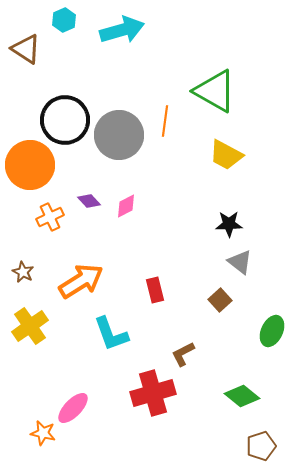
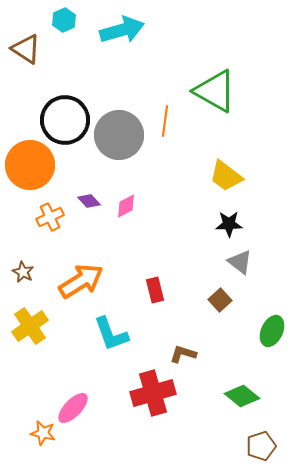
yellow trapezoid: moved 21 px down; rotated 9 degrees clockwise
brown L-shape: rotated 44 degrees clockwise
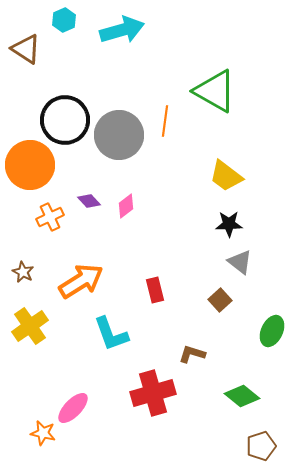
pink diamond: rotated 10 degrees counterclockwise
brown L-shape: moved 9 px right
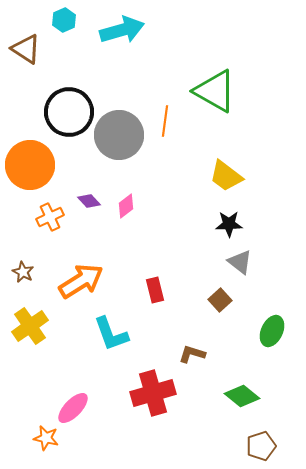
black circle: moved 4 px right, 8 px up
orange star: moved 3 px right, 5 px down
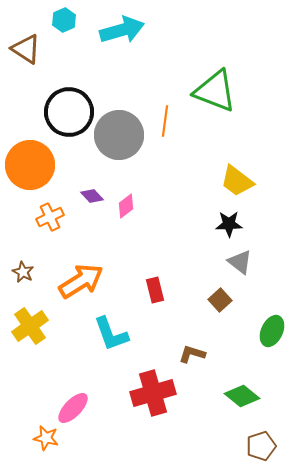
green triangle: rotated 9 degrees counterclockwise
yellow trapezoid: moved 11 px right, 5 px down
purple diamond: moved 3 px right, 5 px up
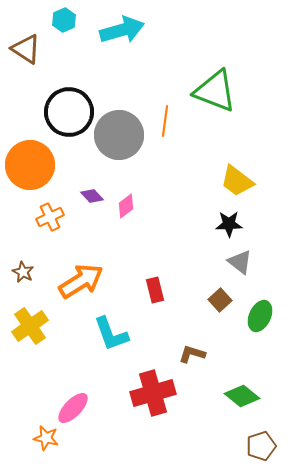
green ellipse: moved 12 px left, 15 px up
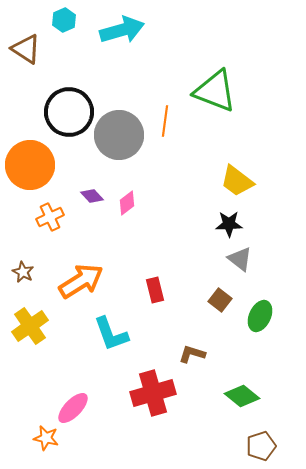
pink diamond: moved 1 px right, 3 px up
gray triangle: moved 3 px up
brown square: rotated 10 degrees counterclockwise
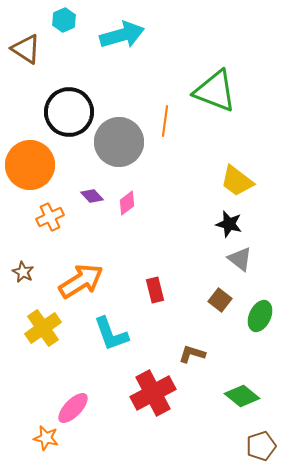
cyan arrow: moved 5 px down
gray circle: moved 7 px down
black star: rotated 16 degrees clockwise
yellow cross: moved 13 px right, 2 px down
red cross: rotated 12 degrees counterclockwise
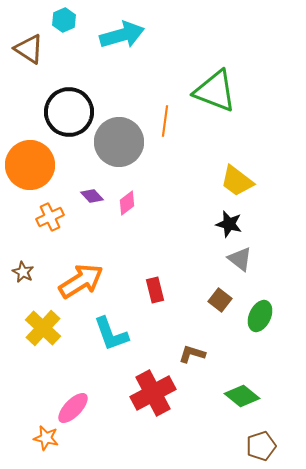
brown triangle: moved 3 px right
yellow cross: rotated 12 degrees counterclockwise
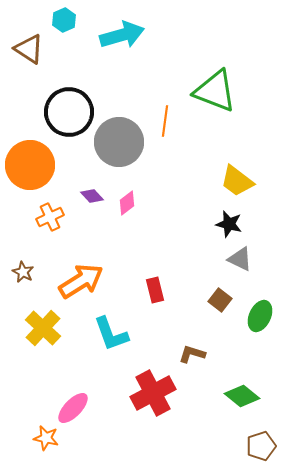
gray triangle: rotated 12 degrees counterclockwise
